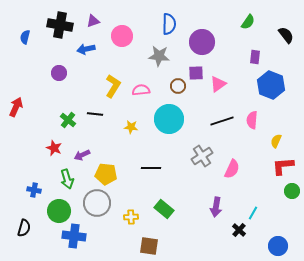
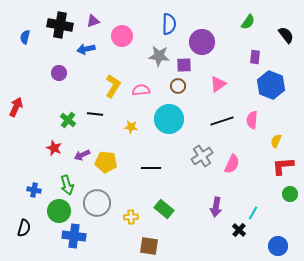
purple square at (196, 73): moved 12 px left, 8 px up
pink semicircle at (232, 169): moved 5 px up
yellow pentagon at (106, 174): moved 12 px up
green arrow at (67, 179): moved 6 px down
green circle at (292, 191): moved 2 px left, 3 px down
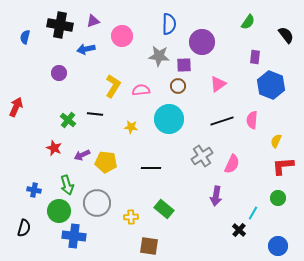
green circle at (290, 194): moved 12 px left, 4 px down
purple arrow at (216, 207): moved 11 px up
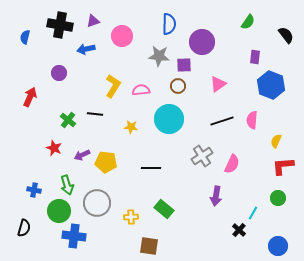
red arrow at (16, 107): moved 14 px right, 10 px up
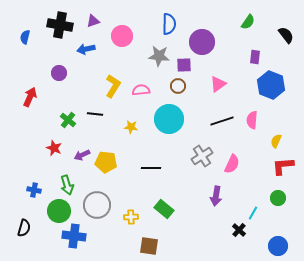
gray circle at (97, 203): moved 2 px down
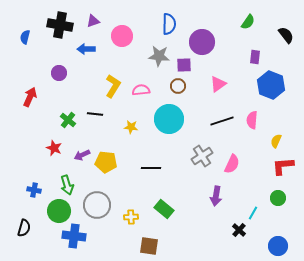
blue arrow at (86, 49): rotated 12 degrees clockwise
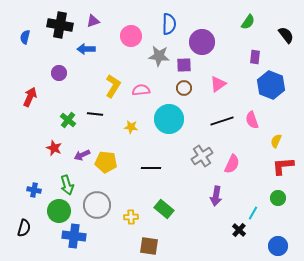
pink circle at (122, 36): moved 9 px right
brown circle at (178, 86): moved 6 px right, 2 px down
pink semicircle at (252, 120): rotated 24 degrees counterclockwise
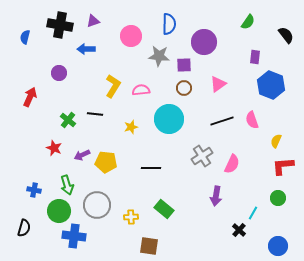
purple circle at (202, 42): moved 2 px right
yellow star at (131, 127): rotated 24 degrees counterclockwise
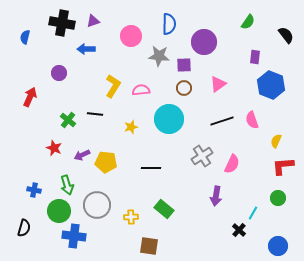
black cross at (60, 25): moved 2 px right, 2 px up
